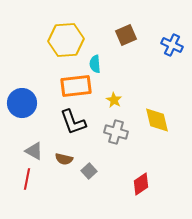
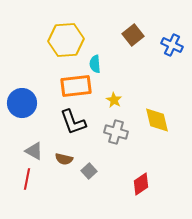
brown square: moved 7 px right; rotated 15 degrees counterclockwise
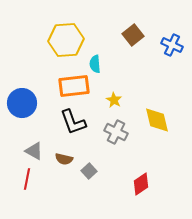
orange rectangle: moved 2 px left
gray cross: rotated 10 degrees clockwise
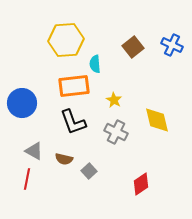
brown square: moved 12 px down
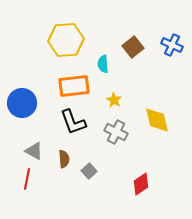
cyan semicircle: moved 8 px right
brown semicircle: rotated 108 degrees counterclockwise
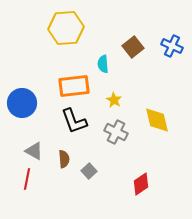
yellow hexagon: moved 12 px up
blue cross: moved 1 px down
black L-shape: moved 1 px right, 1 px up
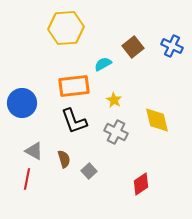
cyan semicircle: rotated 66 degrees clockwise
brown semicircle: rotated 12 degrees counterclockwise
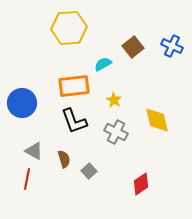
yellow hexagon: moved 3 px right
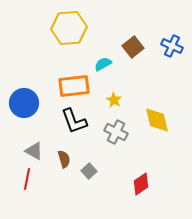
blue circle: moved 2 px right
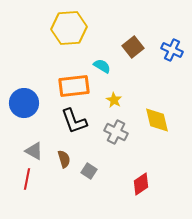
blue cross: moved 4 px down
cyan semicircle: moved 1 px left, 2 px down; rotated 60 degrees clockwise
gray square: rotated 14 degrees counterclockwise
